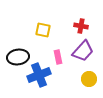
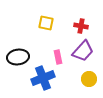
yellow square: moved 3 px right, 7 px up
blue cross: moved 4 px right, 3 px down
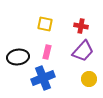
yellow square: moved 1 px left, 1 px down
pink rectangle: moved 11 px left, 5 px up; rotated 24 degrees clockwise
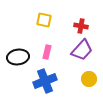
yellow square: moved 1 px left, 4 px up
purple trapezoid: moved 1 px left, 1 px up
blue cross: moved 2 px right, 3 px down
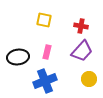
purple trapezoid: moved 1 px down
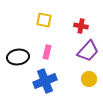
purple trapezoid: moved 6 px right
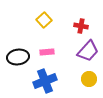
yellow square: rotated 35 degrees clockwise
pink rectangle: rotated 72 degrees clockwise
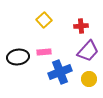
red cross: rotated 16 degrees counterclockwise
pink rectangle: moved 3 px left
blue cross: moved 15 px right, 9 px up
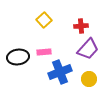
purple trapezoid: moved 2 px up
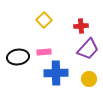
blue cross: moved 4 px left, 1 px down; rotated 20 degrees clockwise
